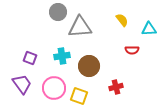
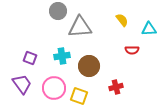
gray circle: moved 1 px up
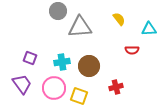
yellow semicircle: moved 3 px left, 1 px up
cyan cross: moved 6 px down
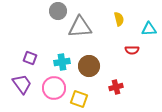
yellow semicircle: rotated 24 degrees clockwise
yellow square: moved 3 px down
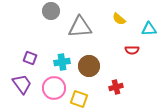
gray circle: moved 7 px left
yellow semicircle: rotated 144 degrees clockwise
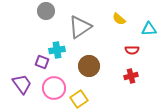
gray circle: moved 5 px left
gray triangle: rotated 30 degrees counterclockwise
purple square: moved 12 px right, 4 px down
cyan cross: moved 5 px left, 12 px up
red cross: moved 15 px right, 11 px up
yellow square: rotated 36 degrees clockwise
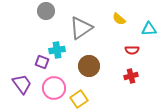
gray triangle: moved 1 px right, 1 px down
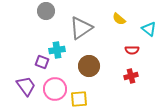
cyan triangle: rotated 42 degrees clockwise
purple trapezoid: moved 4 px right, 2 px down
pink circle: moved 1 px right, 1 px down
yellow square: rotated 30 degrees clockwise
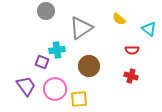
red cross: rotated 32 degrees clockwise
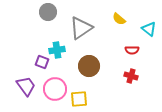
gray circle: moved 2 px right, 1 px down
